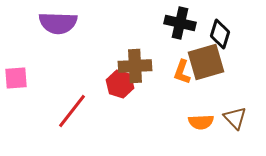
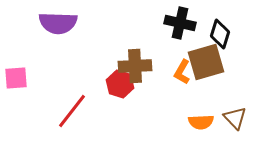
orange L-shape: rotated 10 degrees clockwise
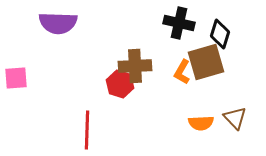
black cross: moved 1 px left
red line: moved 15 px right, 19 px down; rotated 36 degrees counterclockwise
orange semicircle: moved 1 px down
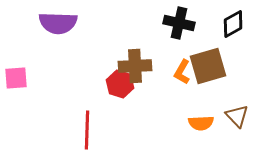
black diamond: moved 13 px right, 10 px up; rotated 44 degrees clockwise
brown square: moved 2 px right, 4 px down
brown triangle: moved 2 px right, 2 px up
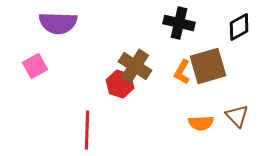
black diamond: moved 6 px right, 3 px down
brown cross: rotated 36 degrees clockwise
pink square: moved 19 px right, 12 px up; rotated 25 degrees counterclockwise
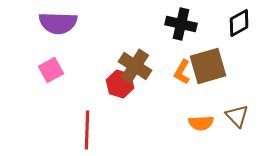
black cross: moved 2 px right, 1 px down
black diamond: moved 4 px up
pink square: moved 16 px right, 4 px down
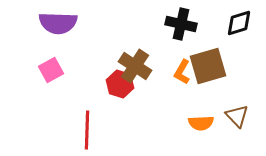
black diamond: rotated 12 degrees clockwise
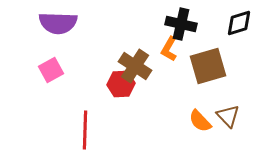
orange L-shape: moved 13 px left, 23 px up
red hexagon: moved 1 px right; rotated 20 degrees counterclockwise
brown triangle: moved 9 px left
orange semicircle: moved 1 px left, 2 px up; rotated 50 degrees clockwise
red line: moved 2 px left
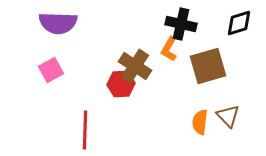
orange semicircle: moved 1 px down; rotated 50 degrees clockwise
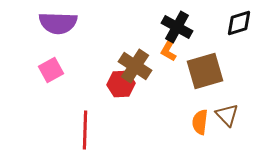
black cross: moved 4 px left, 3 px down; rotated 16 degrees clockwise
brown square: moved 3 px left, 5 px down
brown triangle: moved 1 px left, 1 px up
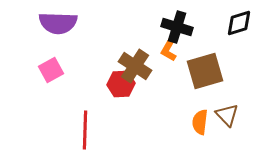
black cross: rotated 12 degrees counterclockwise
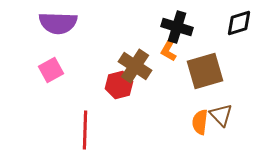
red hexagon: moved 2 px left, 1 px down; rotated 12 degrees counterclockwise
brown triangle: moved 6 px left
